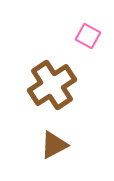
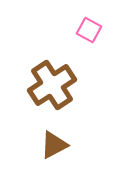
pink square: moved 1 px right, 6 px up
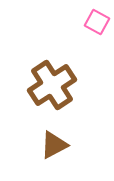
pink square: moved 8 px right, 8 px up
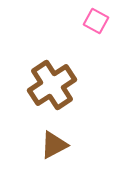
pink square: moved 1 px left, 1 px up
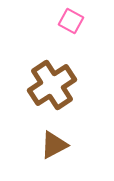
pink square: moved 25 px left
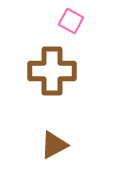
brown cross: moved 14 px up; rotated 33 degrees clockwise
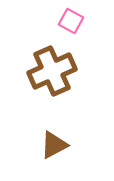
brown cross: rotated 24 degrees counterclockwise
